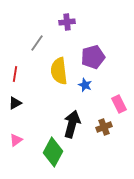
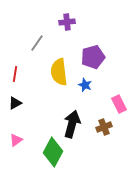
yellow semicircle: moved 1 px down
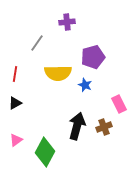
yellow semicircle: moved 1 px left, 1 px down; rotated 84 degrees counterclockwise
black arrow: moved 5 px right, 2 px down
green diamond: moved 8 px left
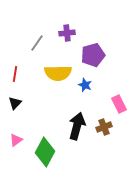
purple cross: moved 11 px down
purple pentagon: moved 2 px up
black triangle: rotated 16 degrees counterclockwise
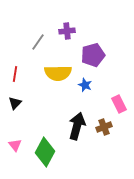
purple cross: moved 2 px up
gray line: moved 1 px right, 1 px up
pink triangle: moved 1 px left, 5 px down; rotated 32 degrees counterclockwise
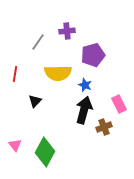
black triangle: moved 20 px right, 2 px up
black arrow: moved 7 px right, 16 px up
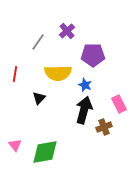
purple cross: rotated 35 degrees counterclockwise
purple pentagon: rotated 15 degrees clockwise
black triangle: moved 4 px right, 3 px up
green diamond: rotated 52 degrees clockwise
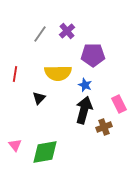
gray line: moved 2 px right, 8 px up
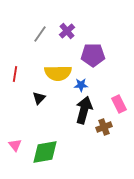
blue star: moved 4 px left; rotated 24 degrees counterclockwise
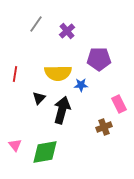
gray line: moved 4 px left, 10 px up
purple pentagon: moved 6 px right, 4 px down
black arrow: moved 22 px left
